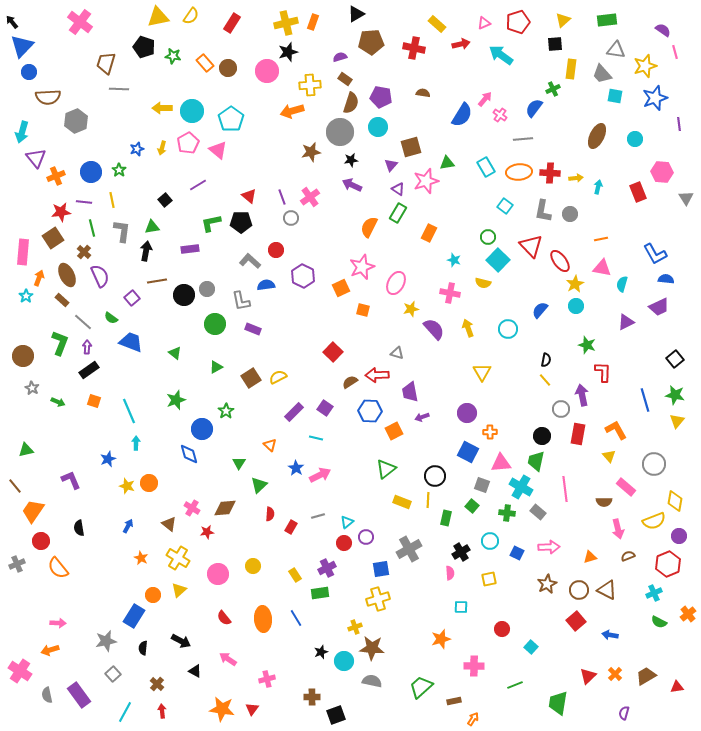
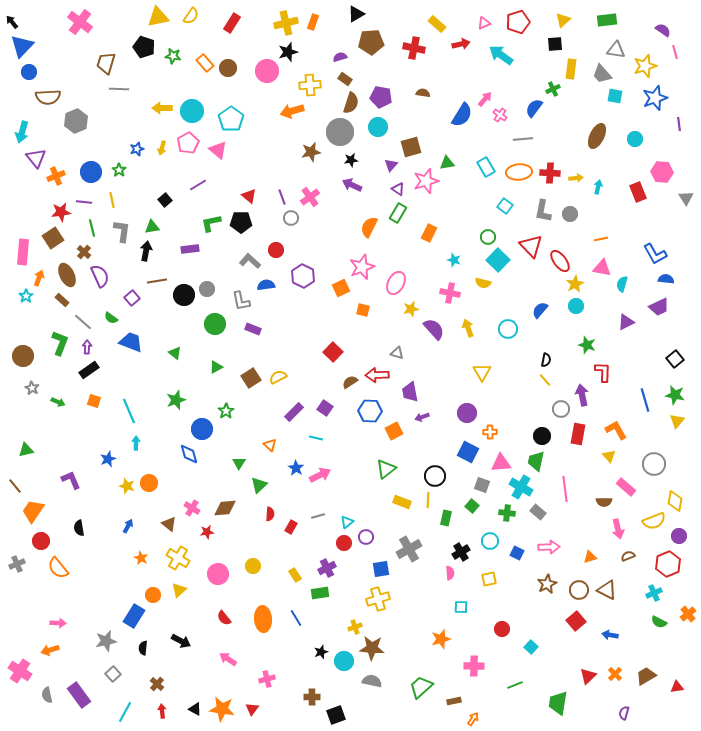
black triangle at (195, 671): moved 38 px down
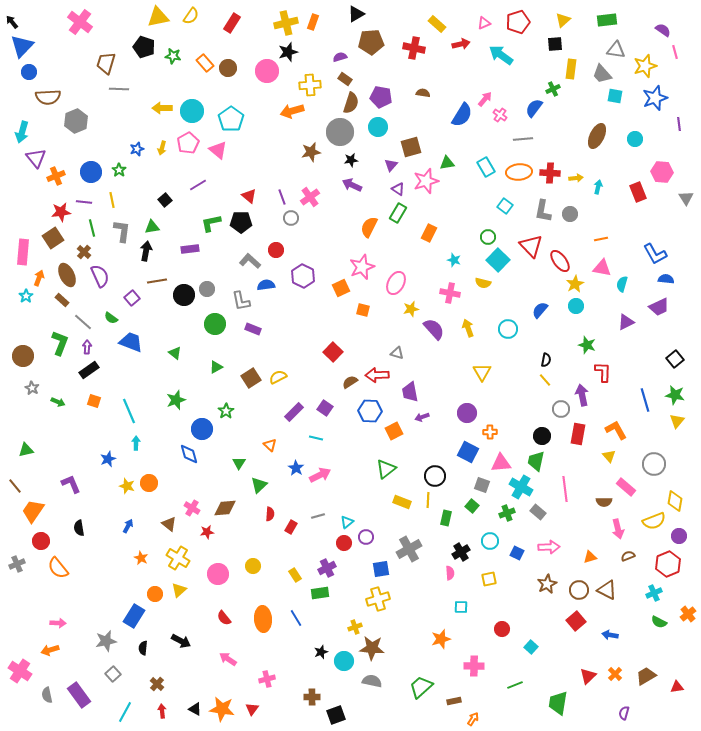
purple L-shape at (71, 480): moved 4 px down
green cross at (507, 513): rotated 28 degrees counterclockwise
orange circle at (153, 595): moved 2 px right, 1 px up
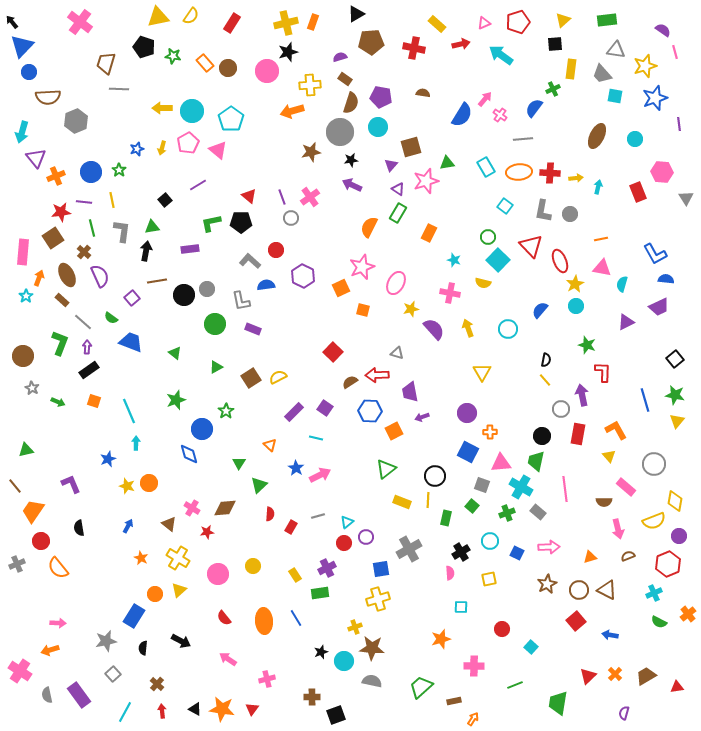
red ellipse at (560, 261): rotated 15 degrees clockwise
orange ellipse at (263, 619): moved 1 px right, 2 px down
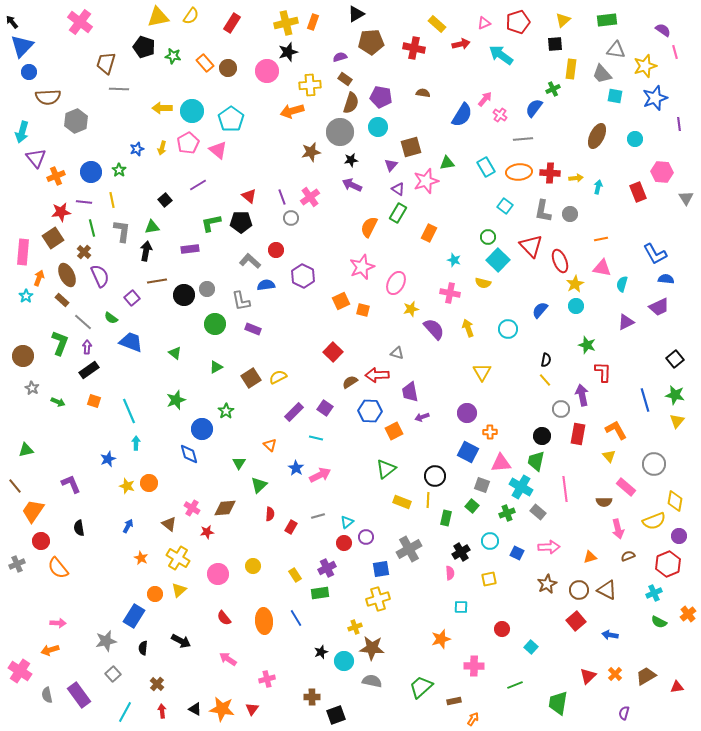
orange square at (341, 288): moved 13 px down
